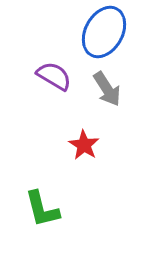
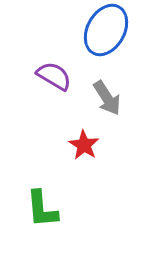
blue ellipse: moved 2 px right, 2 px up
gray arrow: moved 9 px down
green L-shape: rotated 9 degrees clockwise
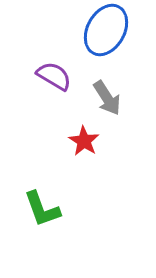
red star: moved 4 px up
green L-shape: rotated 15 degrees counterclockwise
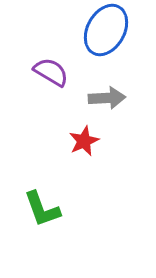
purple semicircle: moved 3 px left, 4 px up
gray arrow: rotated 60 degrees counterclockwise
red star: rotated 16 degrees clockwise
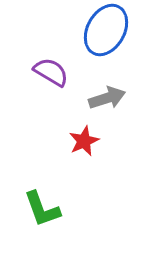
gray arrow: rotated 15 degrees counterclockwise
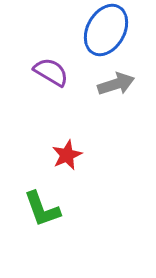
gray arrow: moved 9 px right, 14 px up
red star: moved 17 px left, 14 px down
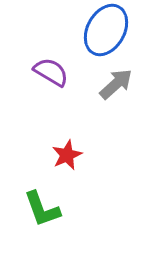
gray arrow: rotated 24 degrees counterclockwise
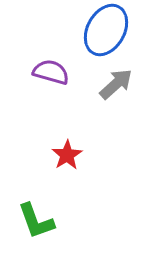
purple semicircle: rotated 15 degrees counterclockwise
red star: rotated 8 degrees counterclockwise
green L-shape: moved 6 px left, 12 px down
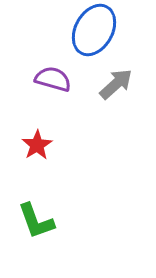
blue ellipse: moved 12 px left
purple semicircle: moved 2 px right, 7 px down
red star: moved 30 px left, 10 px up
